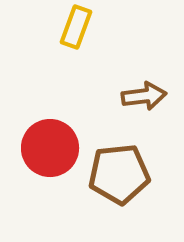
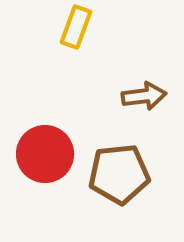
red circle: moved 5 px left, 6 px down
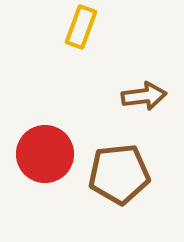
yellow rectangle: moved 5 px right
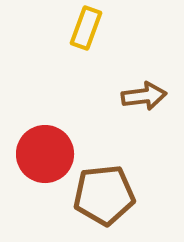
yellow rectangle: moved 5 px right, 1 px down
brown pentagon: moved 15 px left, 21 px down
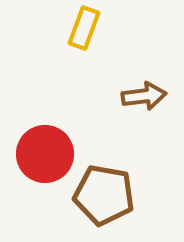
yellow rectangle: moved 2 px left
brown pentagon: rotated 16 degrees clockwise
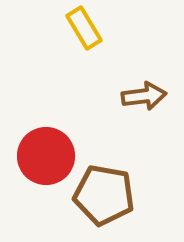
yellow rectangle: rotated 51 degrees counterclockwise
red circle: moved 1 px right, 2 px down
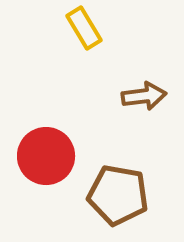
brown pentagon: moved 14 px right
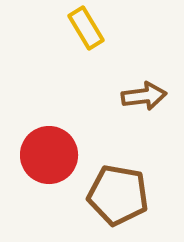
yellow rectangle: moved 2 px right
red circle: moved 3 px right, 1 px up
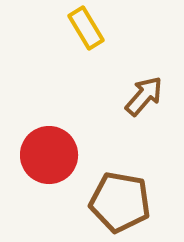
brown arrow: rotated 42 degrees counterclockwise
brown pentagon: moved 2 px right, 7 px down
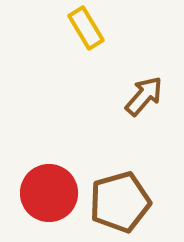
red circle: moved 38 px down
brown pentagon: rotated 26 degrees counterclockwise
